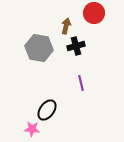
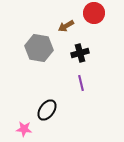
brown arrow: rotated 133 degrees counterclockwise
black cross: moved 4 px right, 7 px down
pink star: moved 8 px left
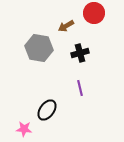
purple line: moved 1 px left, 5 px down
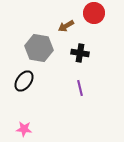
black cross: rotated 24 degrees clockwise
black ellipse: moved 23 px left, 29 px up
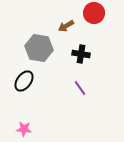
black cross: moved 1 px right, 1 px down
purple line: rotated 21 degrees counterclockwise
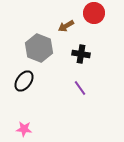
gray hexagon: rotated 12 degrees clockwise
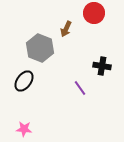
brown arrow: moved 3 px down; rotated 35 degrees counterclockwise
gray hexagon: moved 1 px right
black cross: moved 21 px right, 12 px down
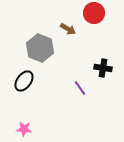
brown arrow: moved 2 px right; rotated 84 degrees counterclockwise
black cross: moved 1 px right, 2 px down
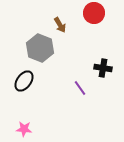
brown arrow: moved 8 px left, 4 px up; rotated 28 degrees clockwise
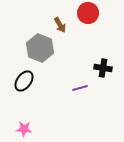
red circle: moved 6 px left
purple line: rotated 70 degrees counterclockwise
